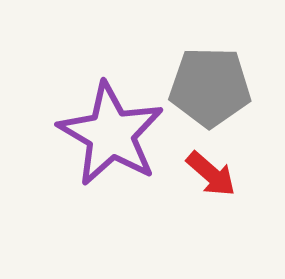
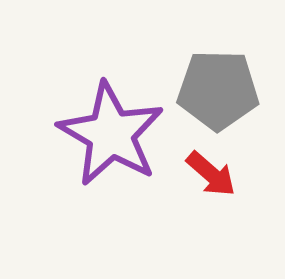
gray pentagon: moved 8 px right, 3 px down
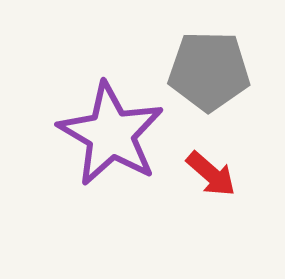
gray pentagon: moved 9 px left, 19 px up
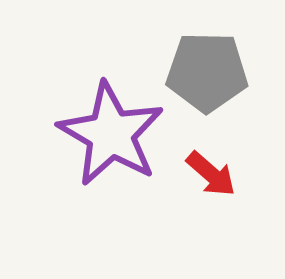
gray pentagon: moved 2 px left, 1 px down
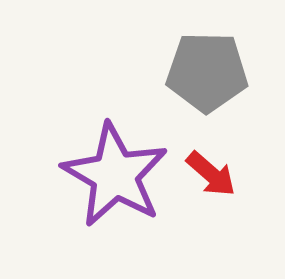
purple star: moved 4 px right, 41 px down
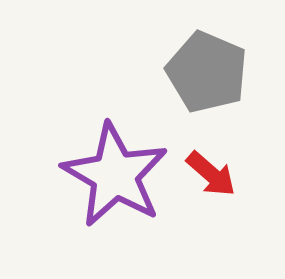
gray pentagon: rotated 22 degrees clockwise
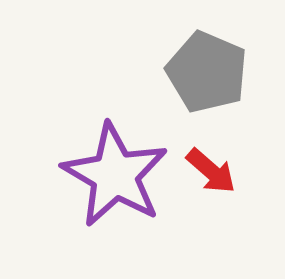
red arrow: moved 3 px up
